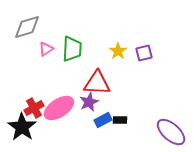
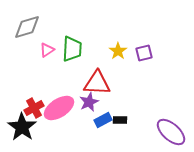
pink triangle: moved 1 px right, 1 px down
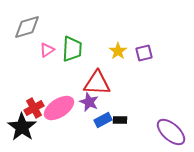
purple star: rotated 24 degrees counterclockwise
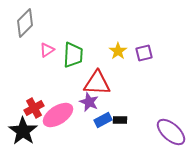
gray diamond: moved 2 px left, 4 px up; rotated 28 degrees counterclockwise
green trapezoid: moved 1 px right, 6 px down
pink ellipse: moved 1 px left, 7 px down
black star: moved 1 px right, 4 px down
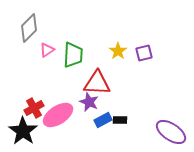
gray diamond: moved 4 px right, 5 px down
purple ellipse: rotated 8 degrees counterclockwise
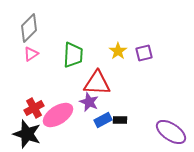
pink triangle: moved 16 px left, 4 px down
black star: moved 4 px right, 3 px down; rotated 16 degrees counterclockwise
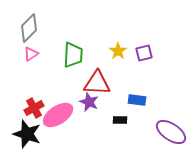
blue rectangle: moved 34 px right, 20 px up; rotated 36 degrees clockwise
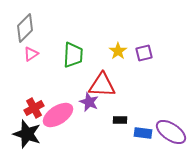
gray diamond: moved 4 px left
red triangle: moved 5 px right, 2 px down
blue rectangle: moved 6 px right, 33 px down
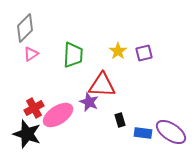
black rectangle: rotated 72 degrees clockwise
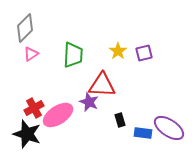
purple ellipse: moved 2 px left, 4 px up
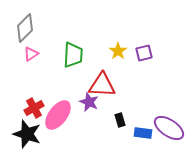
pink ellipse: rotated 20 degrees counterclockwise
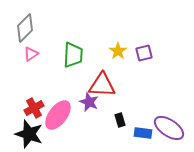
black star: moved 2 px right
